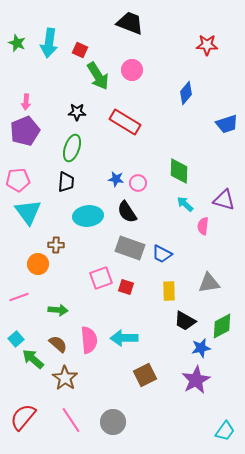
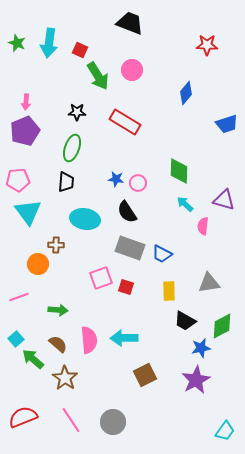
cyan ellipse at (88, 216): moved 3 px left, 3 px down; rotated 16 degrees clockwise
red semicircle at (23, 417): rotated 28 degrees clockwise
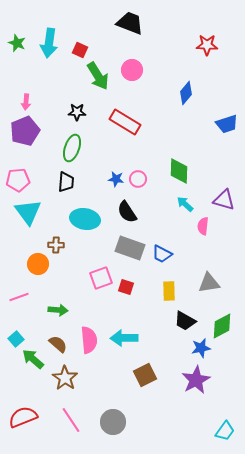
pink circle at (138, 183): moved 4 px up
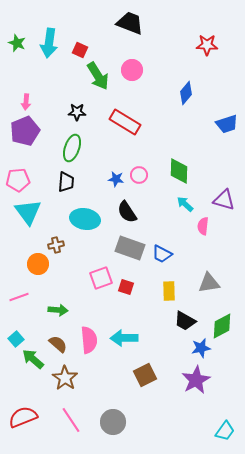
pink circle at (138, 179): moved 1 px right, 4 px up
brown cross at (56, 245): rotated 14 degrees counterclockwise
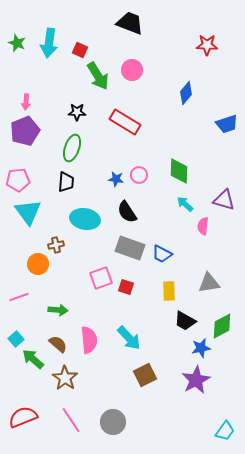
cyan arrow at (124, 338): moved 5 px right; rotated 132 degrees counterclockwise
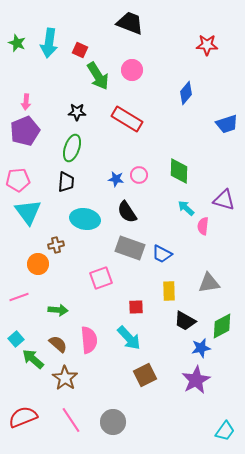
red rectangle at (125, 122): moved 2 px right, 3 px up
cyan arrow at (185, 204): moved 1 px right, 4 px down
red square at (126, 287): moved 10 px right, 20 px down; rotated 21 degrees counterclockwise
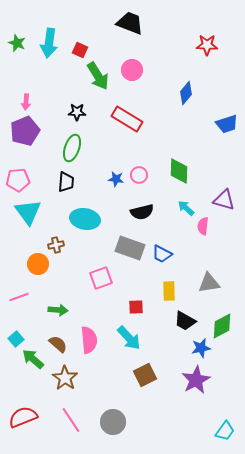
black semicircle at (127, 212): moved 15 px right; rotated 70 degrees counterclockwise
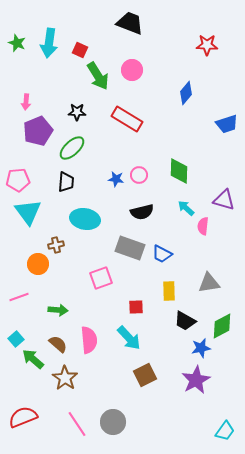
purple pentagon at (25, 131): moved 13 px right
green ellipse at (72, 148): rotated 28 degrees clockwise
pink line at (71, 420): moved 6 px right, 4 px down
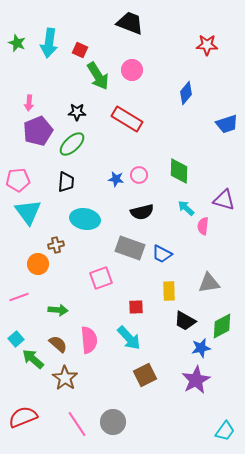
pink arrow at (26, 102): moved 3 px right, 1 px down
green ellipse at (72, 148): moved 4 px up
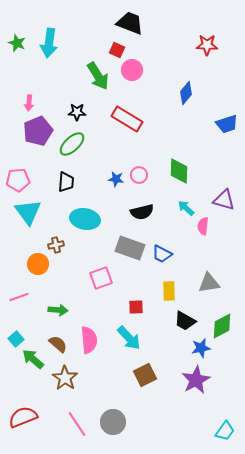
red square at (80, 50): moved 37 px right
